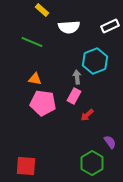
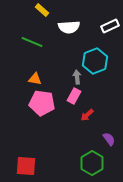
pink pentagon: moved 1 px left
purple semicircle: moved 1 px left, 3 px up
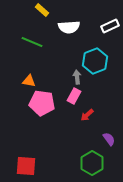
orange triangle: moved 6 px left, 2 px down
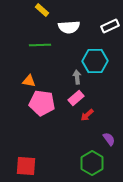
green line: moved 8 px right, 3 px down; rotated 25 degrees counterclockwise
cyan hexagon: rotated 20 degrees clockwise
pink rectangle: moved 2 px right, 2 px down; rotated 21 degrees clockwise
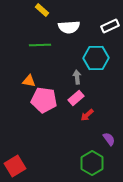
cyan hexagon: moved 1 px right, 3 px up
pink pentagon: moved 2 px right, 3 px up
red square: moved 11 px left; rotated 35 degrees counterclockwise
